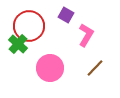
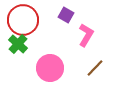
red circle: moved 6 px left, 6 px up
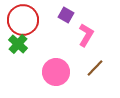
pink circle: moved 6 px right, 4 px down
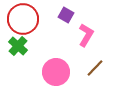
red circle: moved 1 px up
green cross: moved 2 px down
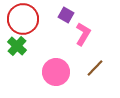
pink L-shape: moved 3 px left, 1 px up
green cross: moved 1 px left
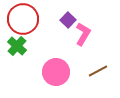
purple square: moved 2 px right, 5 px down; rotated 14 degrees clockwise
brown line: moved 3 px right, 3 px down; rotated 18 degrees clockwise
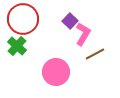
purple square: moved 2 px right, 1 px down
brown line: moved 3 px left, 17 px up
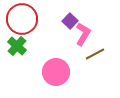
red circle: moved 1 px left
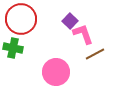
red circle: moved 1 px left
pink L-shape: rotated 50 degrees counterclockwise
green cross: moved 4 px left, 2 px down; rotated 30 degrees counterclockwise
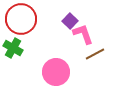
green cross: rotated 18 degrees clockwise
